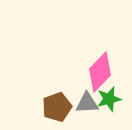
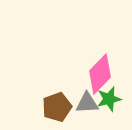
pink diamond: moved 2 px down
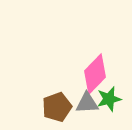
pink diamond: moved 5 px left
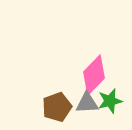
pink diamond: moved 1 px left, 1 px down
green star: moved 1 px right, 2 px down
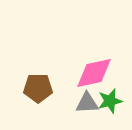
pink diamond: moved 2 px up; rotated 33 degrees clockwise
brown pentagon: moved 19 px left, 19 px up; rotated 20 degrees clockwise
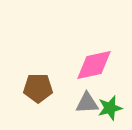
pink diamond: moved 8 px up
green star: moved 7 px down
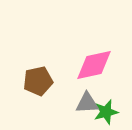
brown pentagon: moved 7 px up; rotated 12 degrees counterclockwise
green star: moved 4 px left, 4 px down
